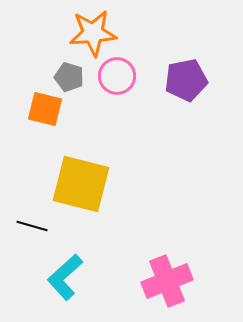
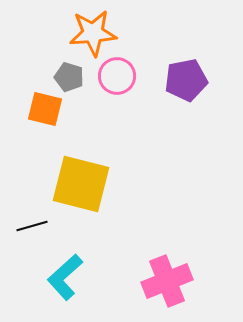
black line: rotated 32 degrees counterclockwise
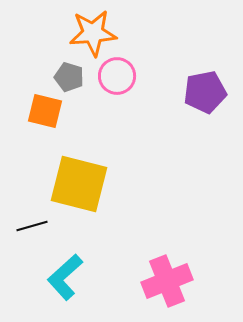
purple pentagon: moved 19 px right, 12 px down
orange square: moved 2 px down
yellow square: moved 2 px left
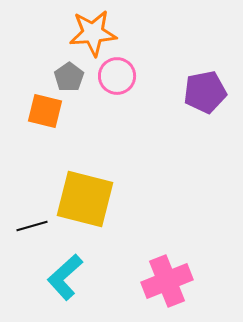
gray pentagon: rotated 20 degrees clockwise
yellow square: moved 6 px right, 15 px down
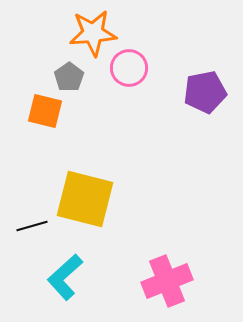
pink circle: moved 12 px right, 8 px up
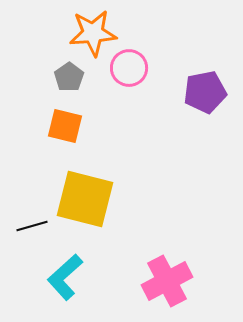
orange square: moved 20 px right, 15 px down
pink cross: rotated 6 degrees counterclockwise
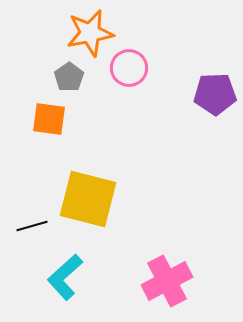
orange star: moved 3 px left; rotated 6 degrees counterclockwise
purple pentagon: moved 10 px right, 2 px down; rotated 9 degrees clockwise
orange square: moved 16 px left, 7 px up; rotated 6 degrees counterclockwise
yellow square: moved 3 px right
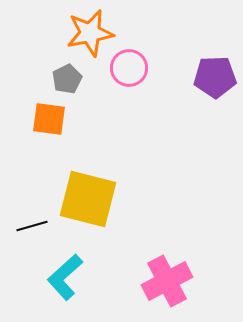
gray pentagon: moved 2 px left, 2 px down; rotated 8 degrees clockwise
purple pentagon: moved 17 px up
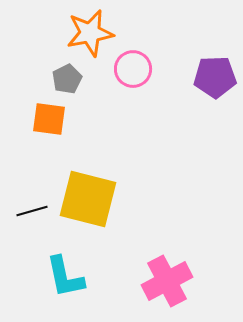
pink circle: moved 4 px right, 1 px down
black line: moved 15 px up
cyan L-shape: rotated 60 degrees counterclockwise
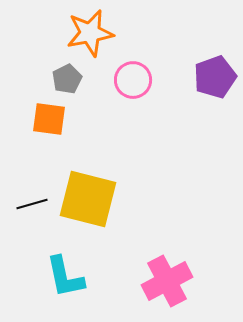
pink circle: moved 11 px down
purple pentagon: rotated 18 degrees counterclockwise
black line: moved 7 px up
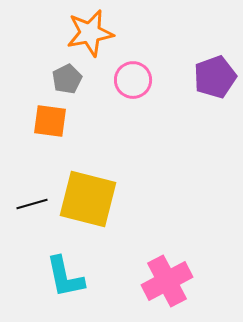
orange square: moved 1 px right, 2 px down
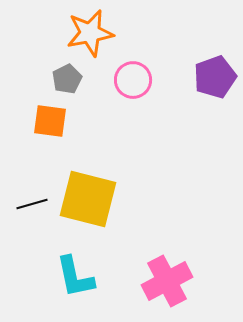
cyan L-shape: moved 10 px right
